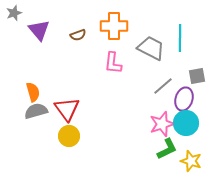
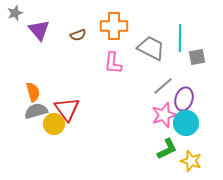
gray star: moved 1 px right
gray square: moved 19 px up
pink star: moved 2 px right, 9 px up
yellow circle: moved 15 px left, 12 px up
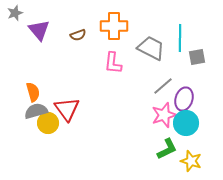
yellow circle: moved 6 px left, 1 px up
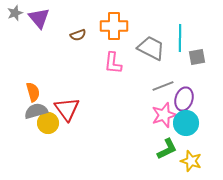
purple triangle: moved 12 px up
gray line: rotated 20 degrees clockwise
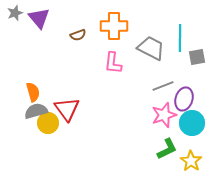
cyan circle: moved 6 px right
yellow star: rotated 15 degrees clockwise
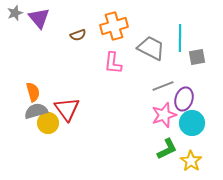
orange cross: rotated 16 degrees counterclockwise
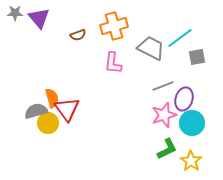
gray star: rotated 21 degrees clockwise
cyan line: rotated 52 degrees clockwise
orange semicircle: moved 19 px right, 6 px down
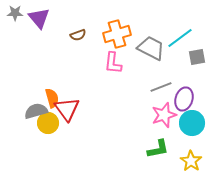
orange cross: moved 3 px right, 8 px down
gray line: moved 2 px left, 1 px down
green L-shape: moved 9 px left; rotated 15 degrees clockwise
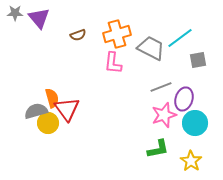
gray square: moved 1 px right, 3 px down
cyan circle: moved 3 px right
